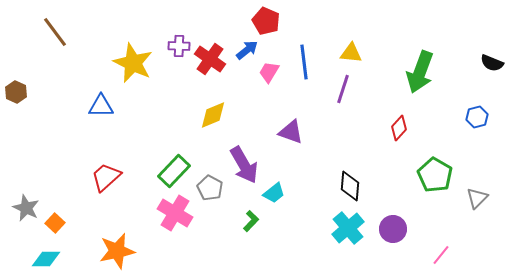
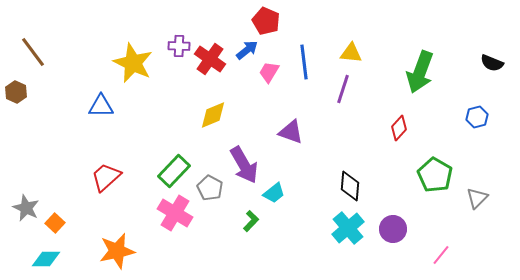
brown line: moved 22 px left, 20 px down
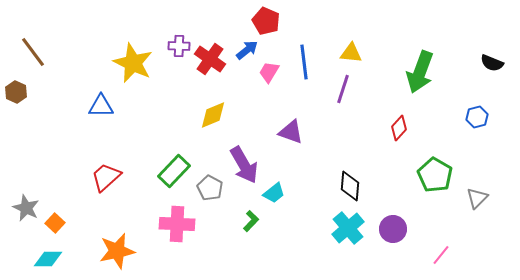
pink cross: moved 2 px right, 11 px down; rotated 28 degrees counterclockwise
cyan diamond: moved 2 px right
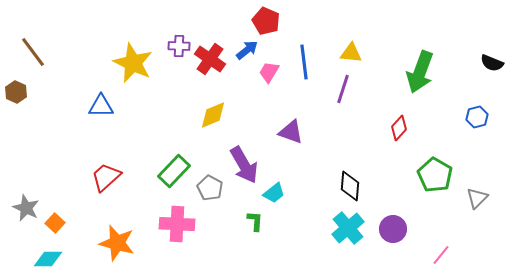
green L-shape: moved 4 px right; rotated 40 degrees counterclockwise
orange star: moved 8 px up; rotated 27 degrees clockwise
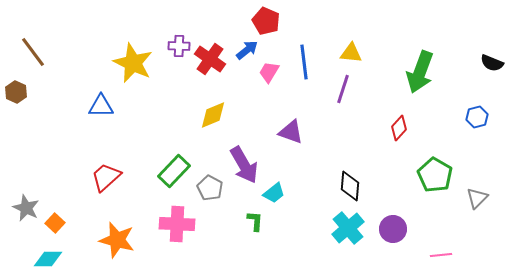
orange star: moved 3 px up
pink line: rotated 45 degrees clockwise
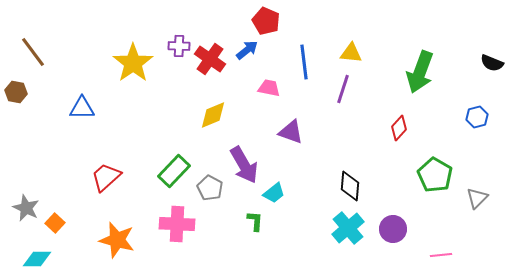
yellow star: rotated 12 degrees clockwise
pink trapezoid: moved 16 px down; rotated 70 degrees clockwise
brown hexagon: rotated 15 degrees counterclockwise
blue triangle: moved 19 px left, 2 px down
cyan diamond: moved 11 px left
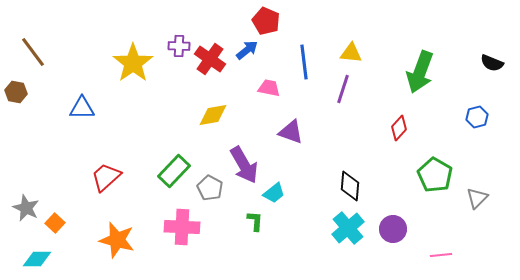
yellow diamond: rotated 12 degrees clockwise
pink cross: moved 5 px right, 3 px down
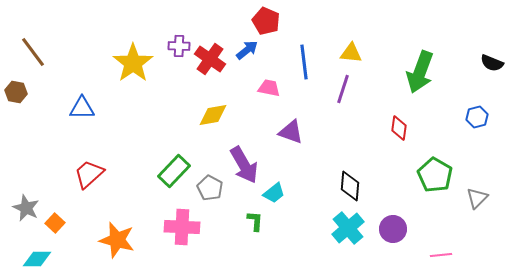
red diamond: rotated 35 degrees counterclockwise
red trapezoid: moved 17 px left, 3 px up
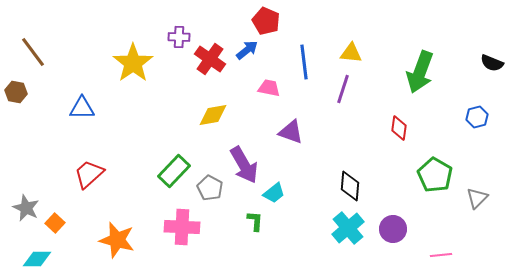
purple cross: moved 9 px up
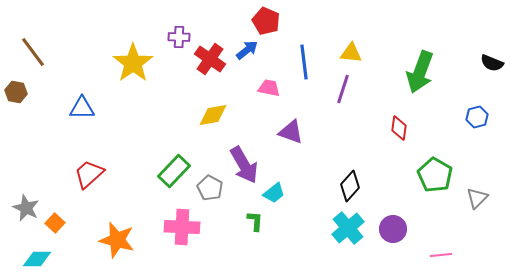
black diamond: rotated 36 degrees clockwise
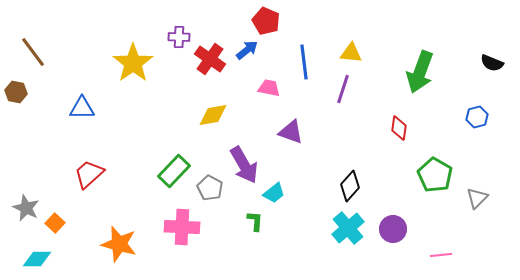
orange star: moved 2 px right, 4 px down
